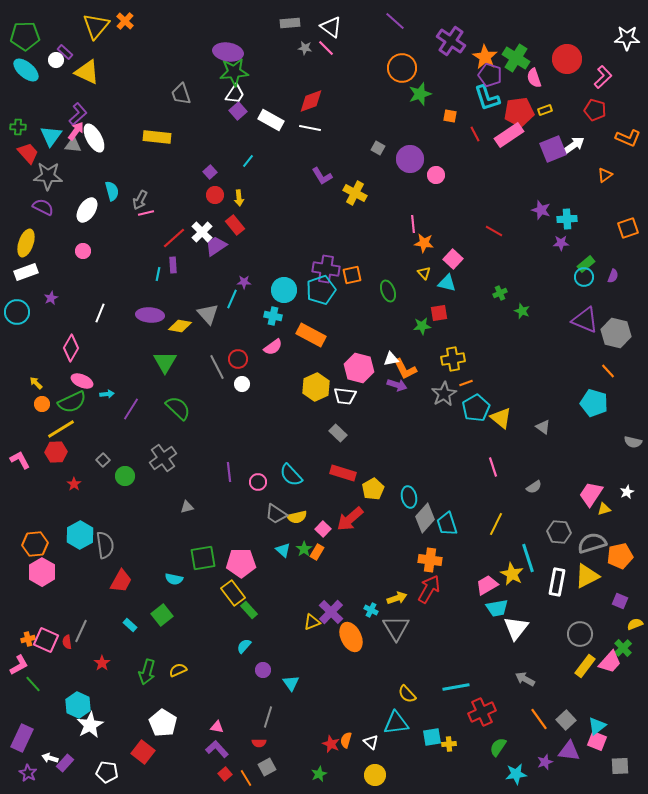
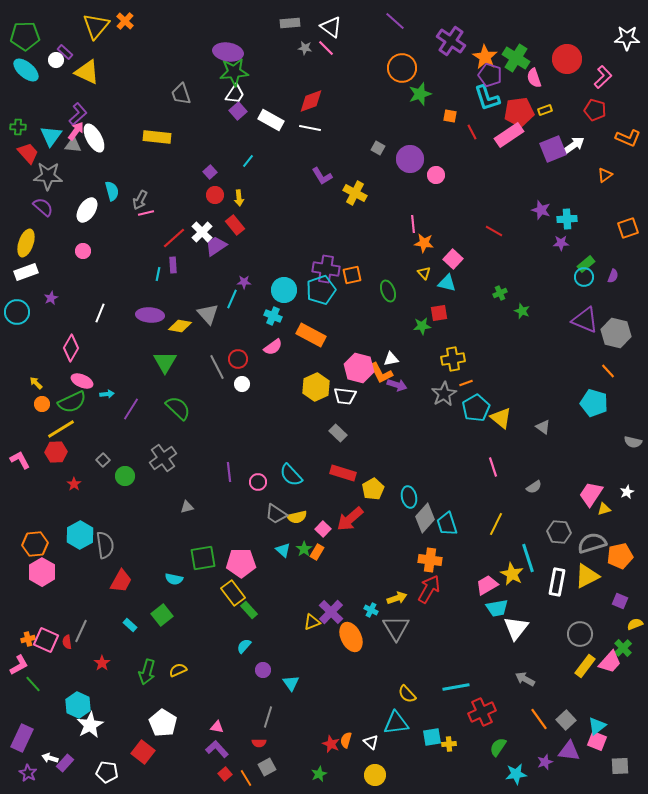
red line at (475, 134): moved 3 px left, 2 px up
purple semicircle at (43, 207): rotated 15 degrees clockwise
cyan cross at (273, 316): rotated 12 degrees clockwise
orange L-shape at (405, 369): moved 24 px left, 4 px down
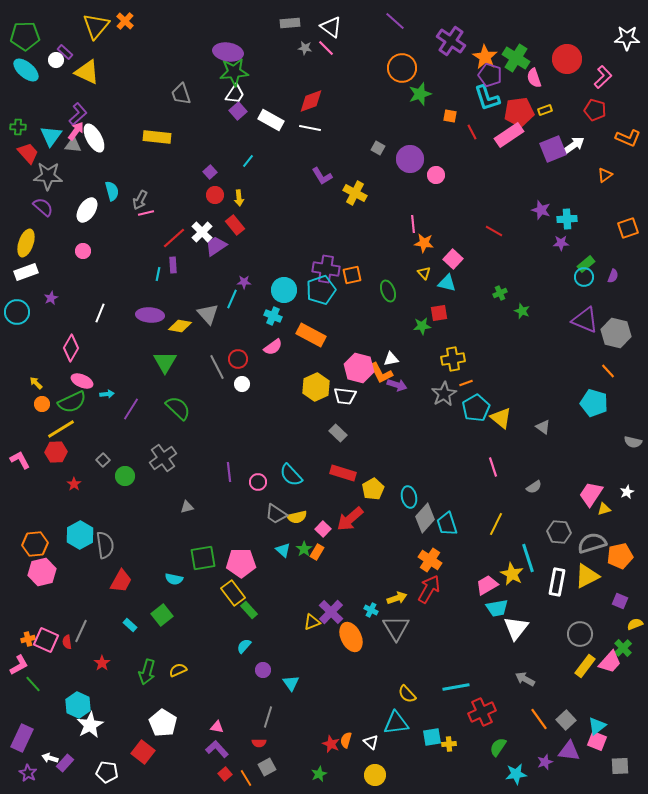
orange cross at (430, 560): rotated 25 degrees clockwise
pink hexagon at (42, 572): rotated 16 degrees clockwise
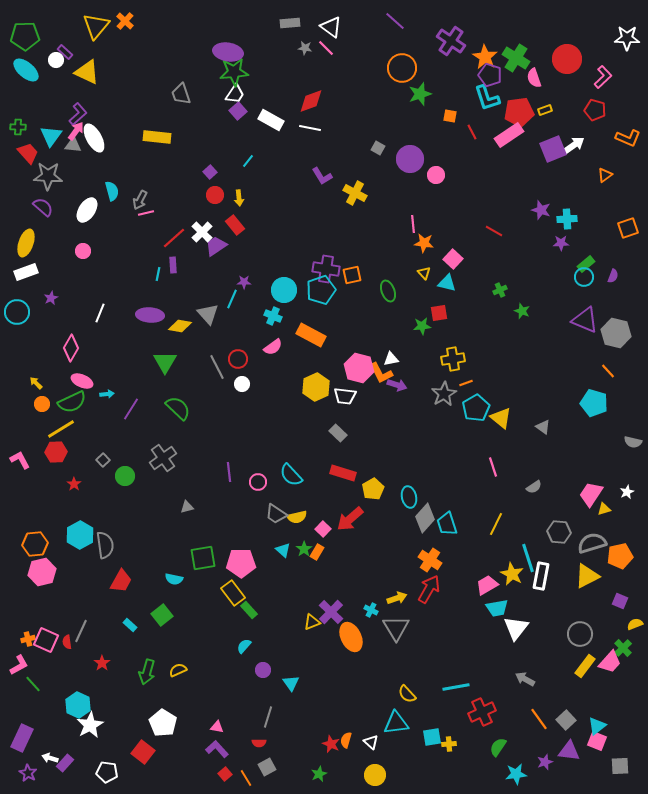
green cross at (500, 293): moved 3 px up
white rectangle at (557, 582): moved 16 px left, 6 px up
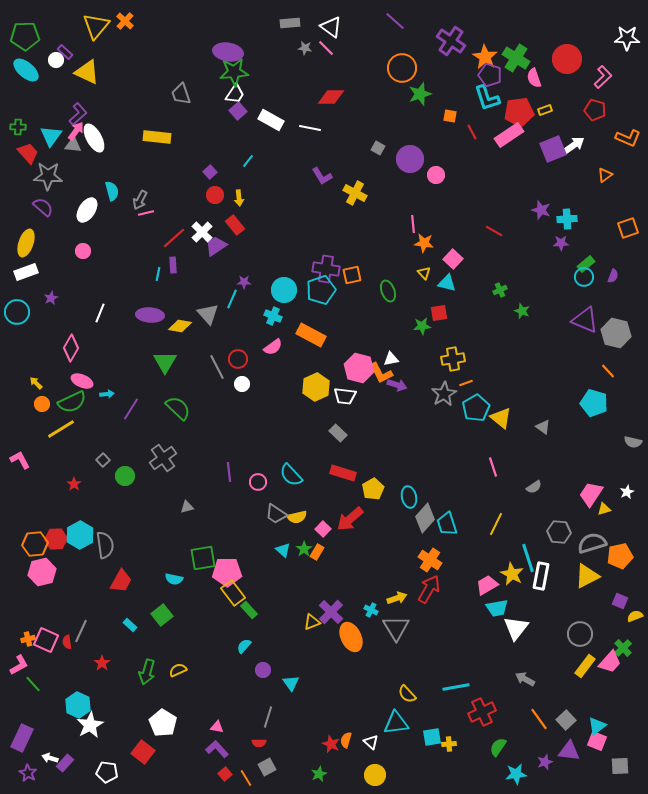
red diamond at (311, 101): moved 20 px right, 4 px up; rotated 20 degrees clockwise
red hexagon at (56, 452): moved 87 px down
pink pentagon at (241, 563): moved 14 px left, 9 px down
yellow semicircle at (635, 624): moved 8 px up
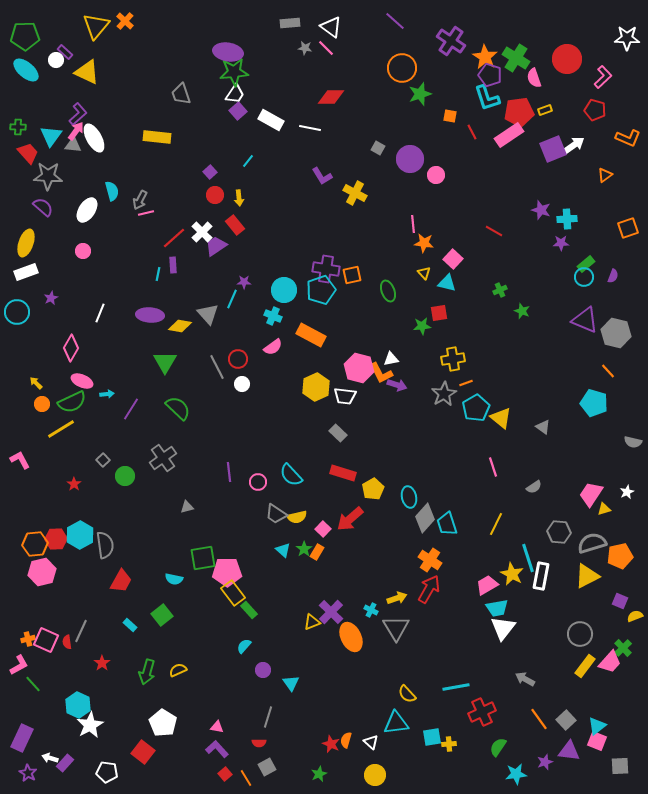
white triangle at (516, 628): moved 13 px left
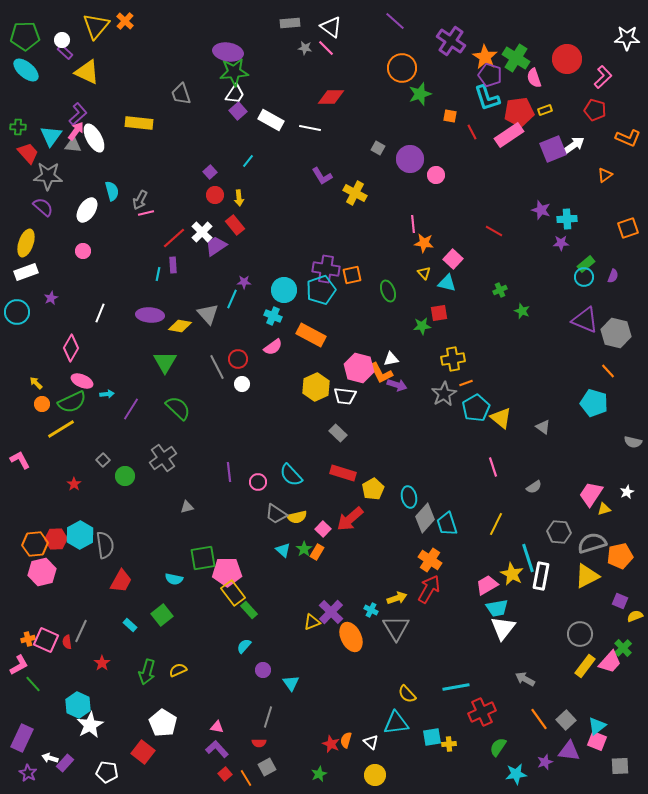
white circle at (56, 60): moved 6 px right, 20 px up
yellow rectangle at (157, 137): moved 18 px left, 14 px up
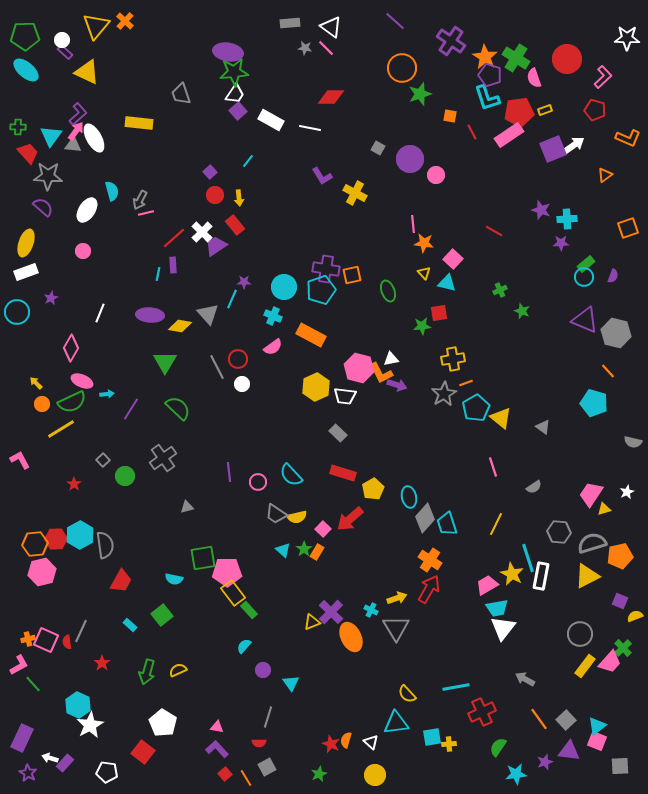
cyan circle at (284, 290): moved 3 px up
